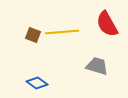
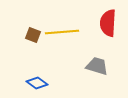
red semicircle: moved 1 px right, 1 px up; rotated 32 degrees clockwise
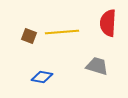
brown square: moved 4 px left, 1 px down
blue diamond: moved 5 px right, 6 px up; rotated 25 degrees counterclockwise
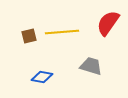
red semicircle: rotated 32 degrees clockwise
brown square: rotated 35 degrees counterclockwise
gray trapezoid: moved 6 px left
